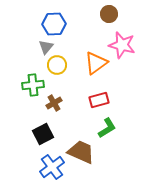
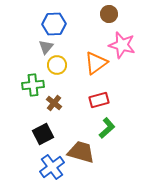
brown cross: rotated 21 degrees counterclockwise
green L-shape: rotated 10 degrees counterclockwise
brown trapezoid: rotated 8 degrees counterclockwise
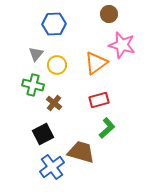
gray triangle: moved 10 px left, 7 px down
green cross: rotated 20 degrees clockwise
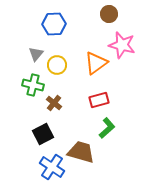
blue cross: rotated 20 degrees counterclockwise
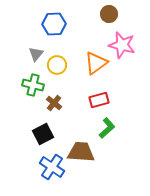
brown trapezoid: rotated 12 degrees counterclockwise
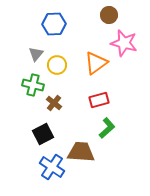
brown circle: moved 1 px down
pink star: moved 2 px right, 2 px up
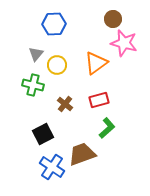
brown circle: moved 4 px right, 4 px down
brown cross: moved 11 px right, 1 px down
brown trapezoid: moved 1 px right, 2 px down; rotated 24 degrees counterclockwise
